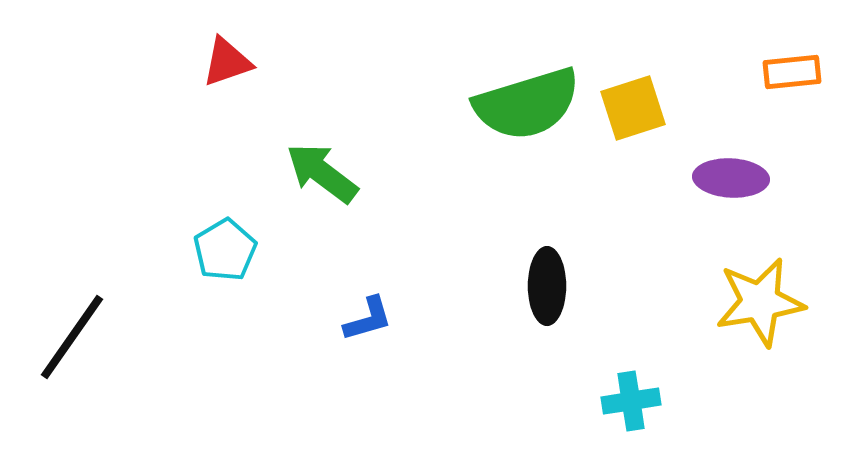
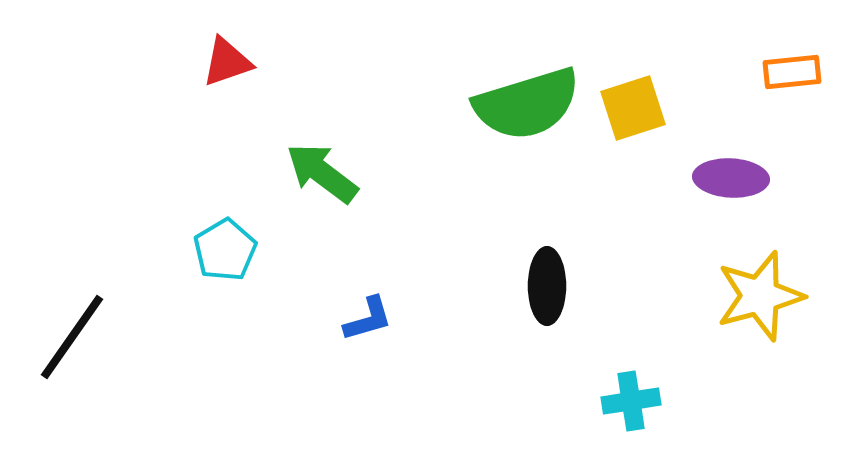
yellow star: moved 6 px up; rotated 6 degrees counterclockwise
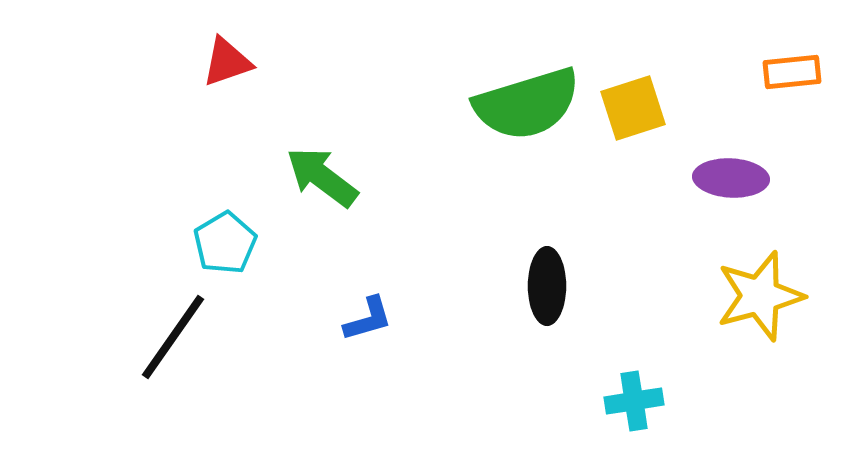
green arrow: moved 4 px down
cyan pentagon: moved 7 px up
black line: moved 101 px right
cyan cross: moved 3 px right
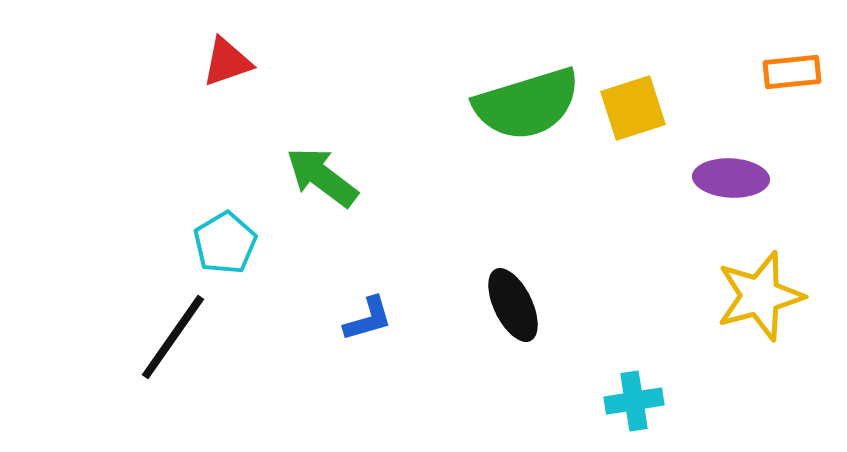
black ellipse: moved 34 px left, 19 px down; rotated 26 degrees counterclockwise
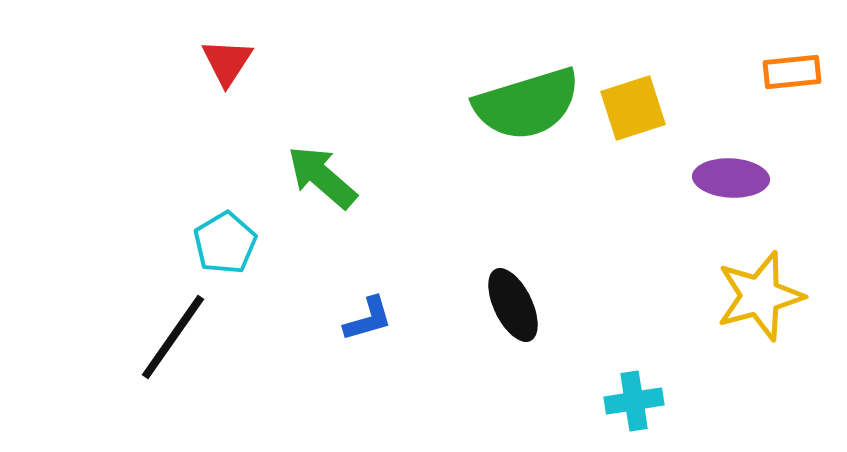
red triangle: rotated 38 degrees counterclockwise
green arrow: rotated 4 degrees clockwise
